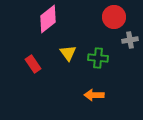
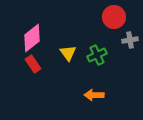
pink diamond: moved 16 px left, 19 px down
green cross: moved 1 px left, 3 px up; rotated 30 degrees counterclockwise
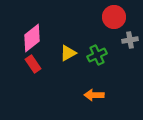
yellow triangle: rotated 36 degrees clockwise
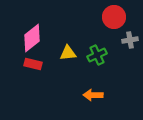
yellow triangle: rotated 24 degrees clockwise
red rectangle: rotated 42 degrees counterclockwise
orange arrow: moved 1 px left
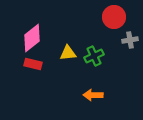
green cross: moved 3 px left, 1 px down
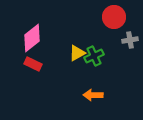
yellow triangle: moved 9 px right; rotated 24 degrees counterclockwise
red rectangle: rotated 12 degrees clockwise
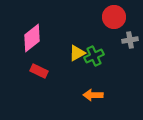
red rectangle: moved 6 px right, 7 px down
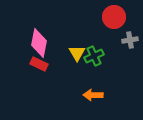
pink diamond: moved 7 px right, 5 px down; rotated 40 degrees counterclockwise
yellow triangle: rotated 30 degrees counterclockwise
red rectangle: moved 7 px up
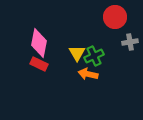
red circle: moved 1 px right
gray cross: moved 2 px down
orange arrow: moved 5 px left, 21 px up; rotated 12 degrees clockwise
